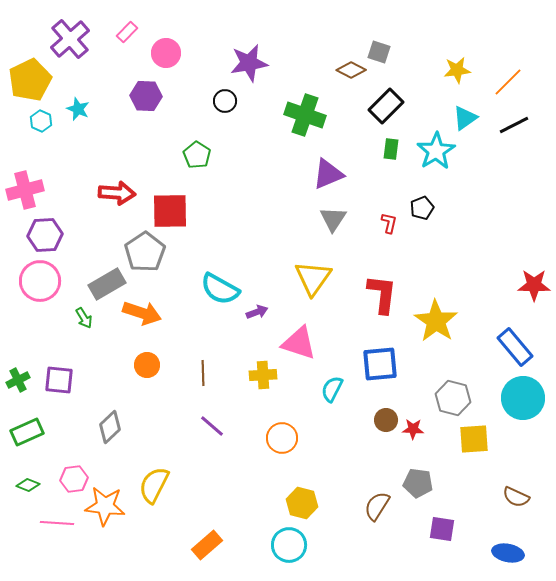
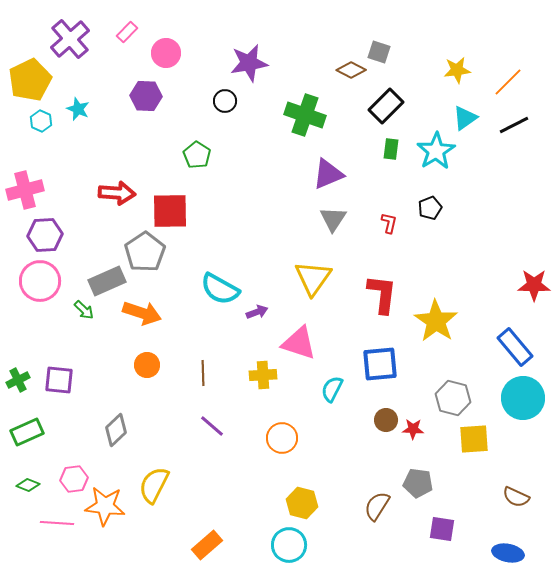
black pentagon at (422, 208): moved 8 px right
gray rectangle at (107, 284): moved 3 px up; rotated 6 degrees clockwise
green arrow at (84, 318): moved 8 px up; rotated 15 degrees counterclockwise
gray diamond at (110, 427): moved 6 px right, 3 px down
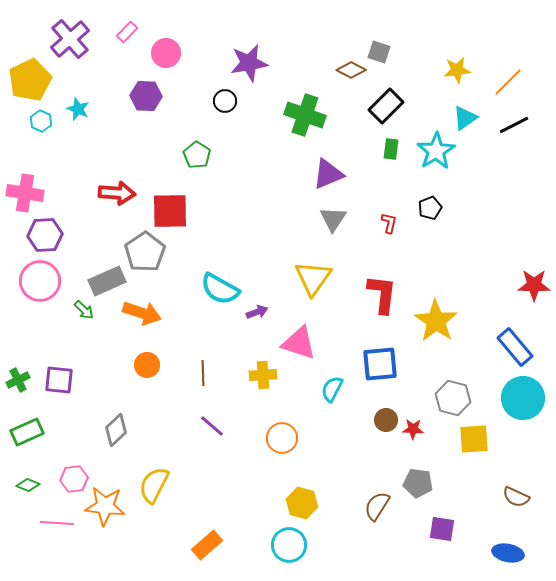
pink cross at (25, 190): moved 3 px down; rotated 24 degrees clockwise
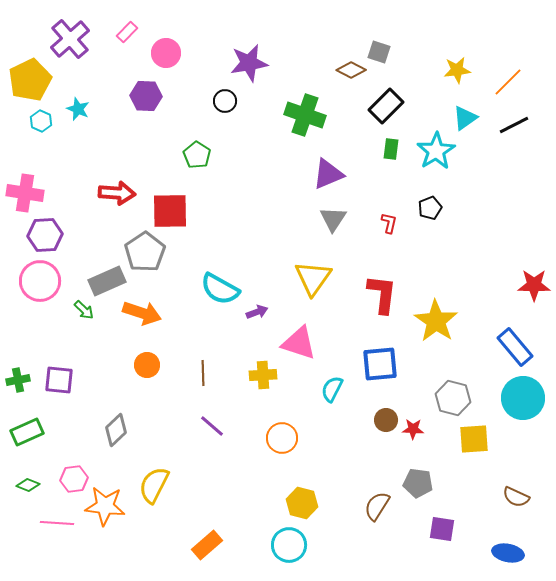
green cross at (18, 380): rotated 15 degrees clockwise
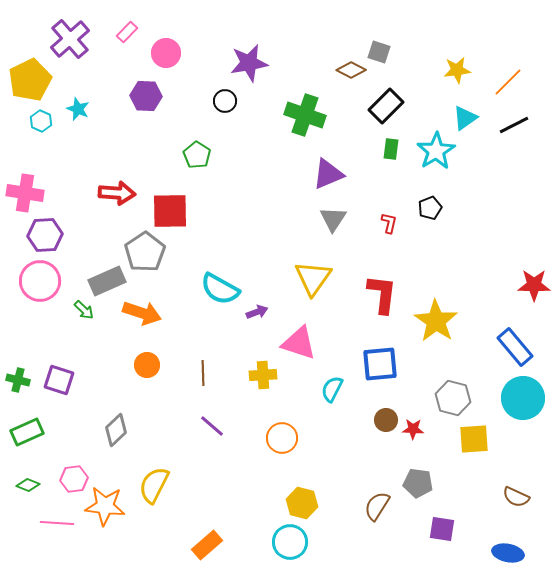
green cross at (18, 380): rotated 25 degrees clockwise
purple square at (59, 380): rotated 12 degrees clockwise
cyan circle at (289, 545): moved 1 px right, 3 px up
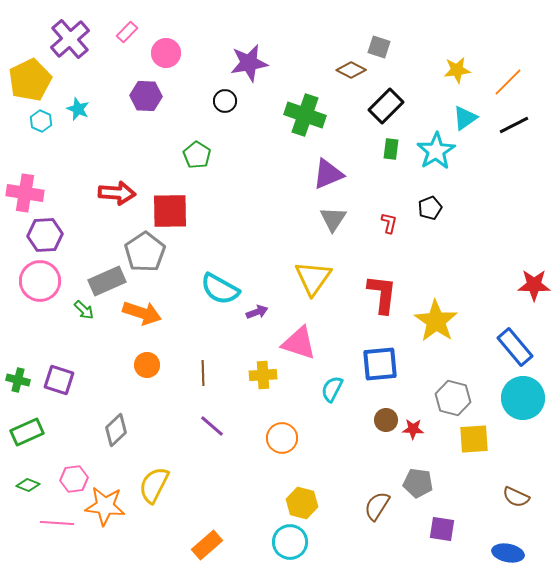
gray square at (379, 52): moved 5 px up
